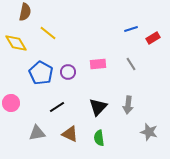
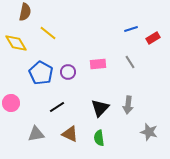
gray line: moved 1 px left, 2 px up
black triangle: moved 2 px right, 1 px down
gray triangle: moved 1 px left, 1 px down
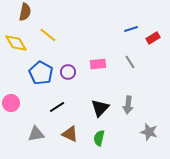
yellow line: moved 2 px down
green semicircle: rotated 21 degrees clockwise
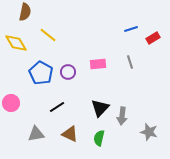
gray line: rotated 16 degrees clockwise
gray arrow: moved 6 px left, 11 px down
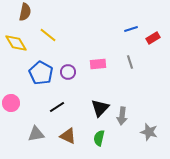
brown triangle: moved 2 px left, 2 px down
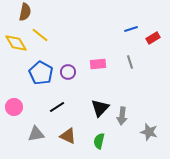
yellow line: moved 8 px left
pink circle: moved 3 px right, 4 px down
green semicircle: moved 3 px down
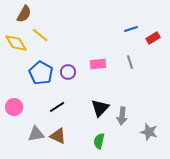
brown semicircle: moved 1 px left, 2 px down; rotated 18 degrees clockwise
brown triangle: moved 10 px left
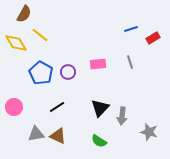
green semicircle: rotated 70 degrees counterclockwise
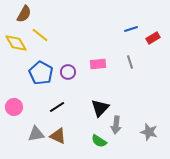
gray arrow: moved 6 px left, 9 px down
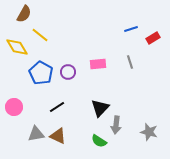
yellow diamond: moved 1 px right, 4 px down
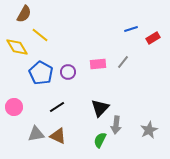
gray line: moved 7 px left; rotated 56 degrees clockwise
gray star: moved 2 px up; rotated 30 degrees clockwise
green semicircle: moved 1 px right, 1 px up; rotated 84 degrees clockwise
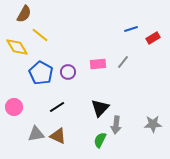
gray star: moved 4 px right, 6 px up; rotated 24 degrees clockwise
